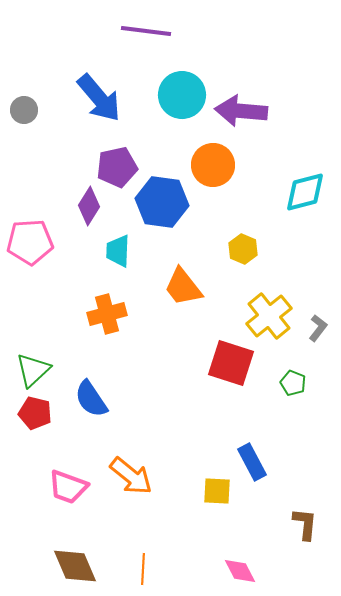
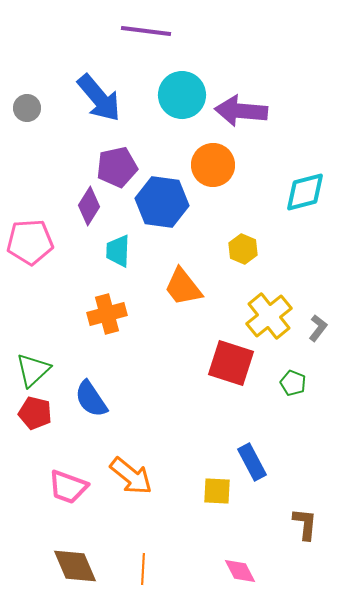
gray circle: moved 3 px right, 2 px up
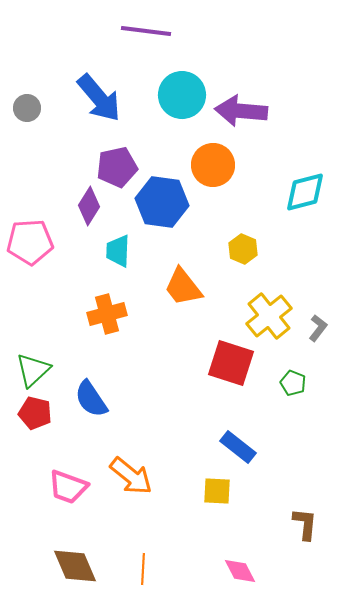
blue rectangle: moved 14 px left, 15 px up; rotated 24 degrees counterclockwise
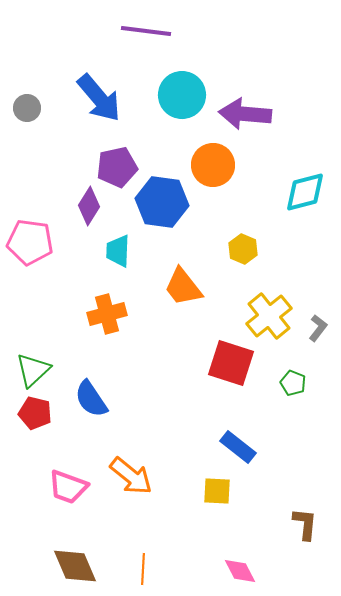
purple arrow: moved 4 px right, 3 px down
pink pentagon: rotated 12 degrees clockwise
